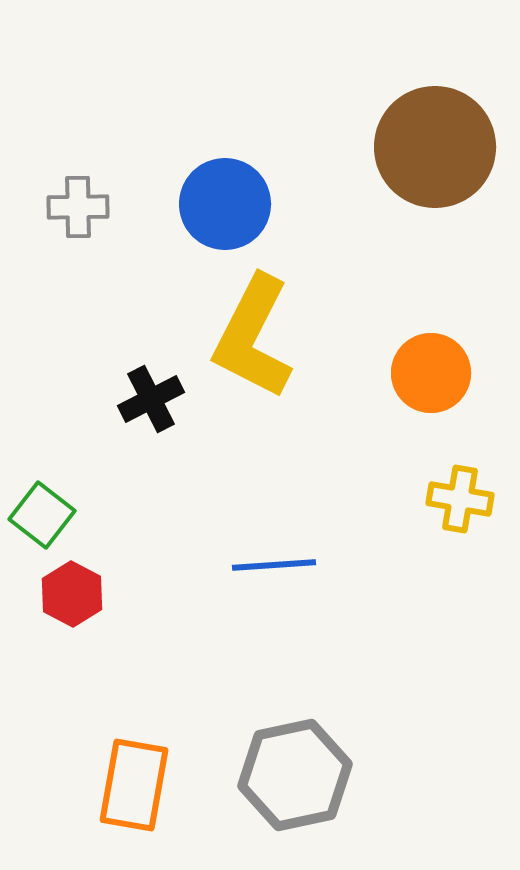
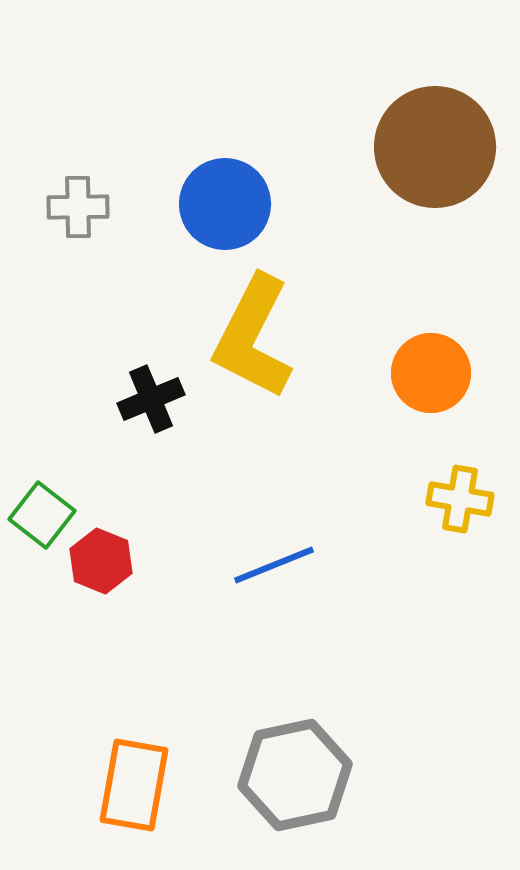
black cross: rotated 4 degrees clockwise
blue line: rotated 18 degrees counterclockwise
red hexagon: moved 29 px right, 33 px up; rotated 6 degrees counterclockwise
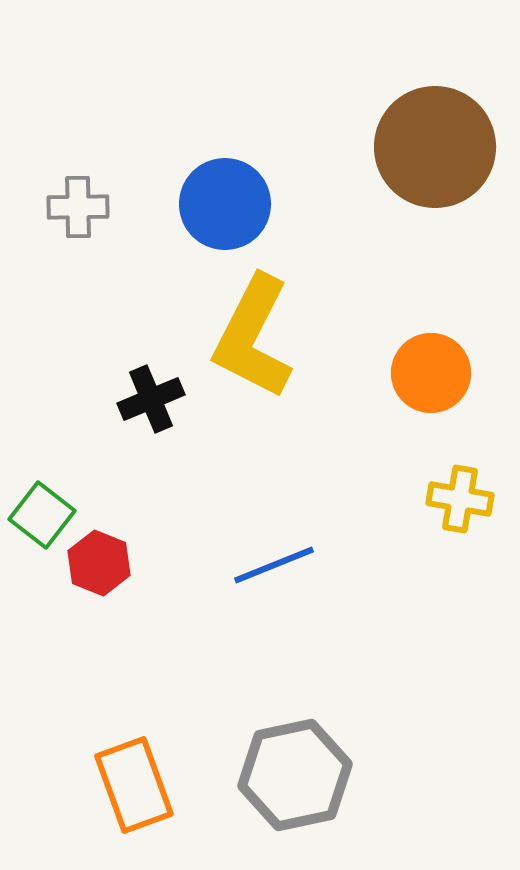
red hexagon: moved 2 px left, 2 px down
orange rectangle: rotated 30 degrees counterclockwise
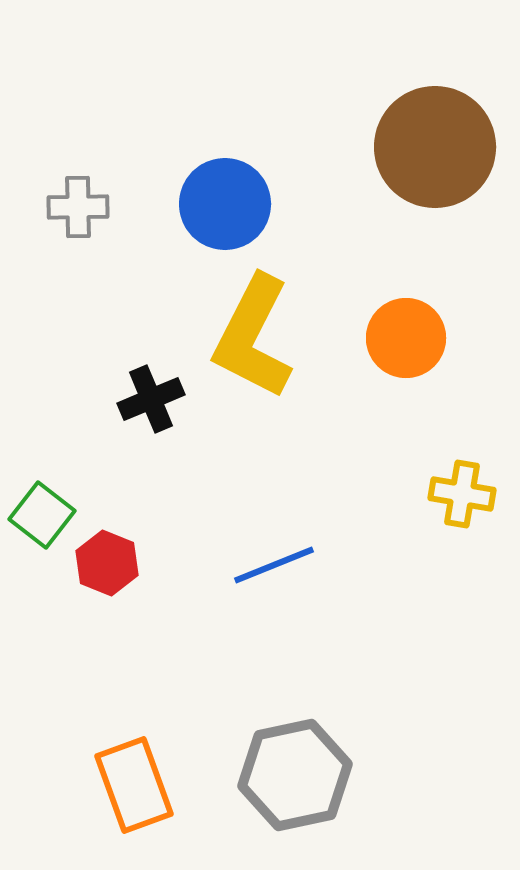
orange circle: moved 25 px left, 35 px up
yellow cross: moved 2 px right, 5 px up
red hexagon: moved 8 px right
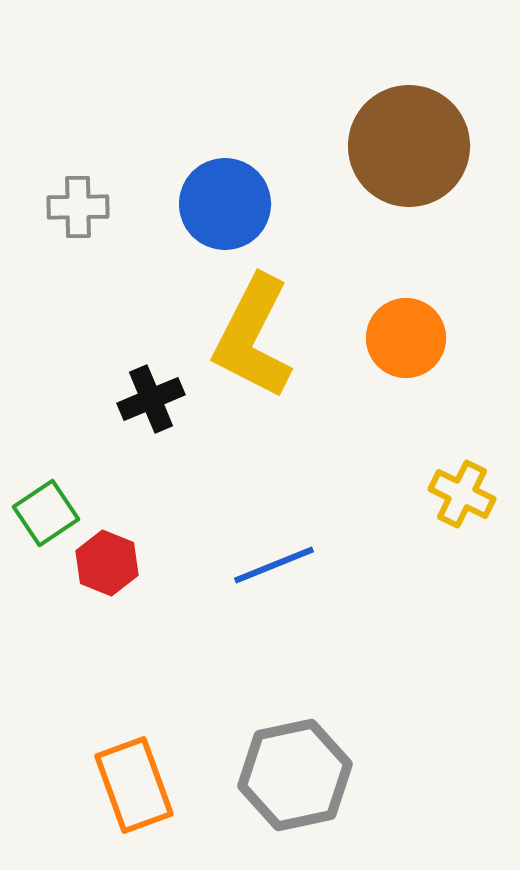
brown circle: moved 26 px left, 1 px up
yellow cross: rotated 16 degrees clockwise
green square: moved 4 px right, 2 px up; rotated 18 degrees clockwise
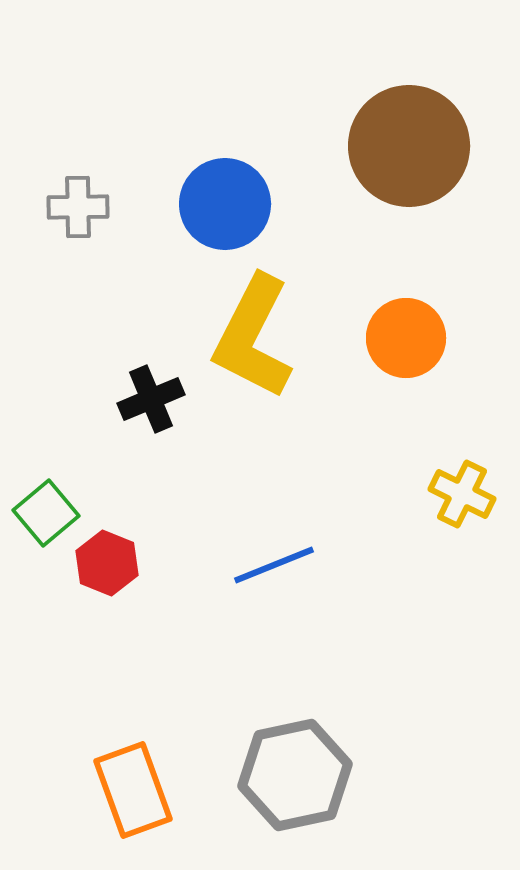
green square: rotated 6 degrees counterclockwise
orange rectangle: moved 1 px left, 5 px down
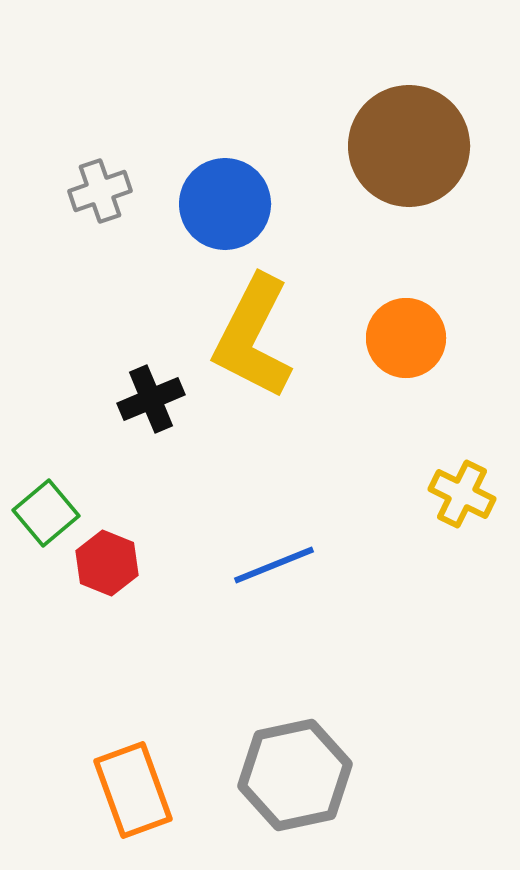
gray cross: moved 22 px right, 16 px up; rotated 18 degrees counterclockwise
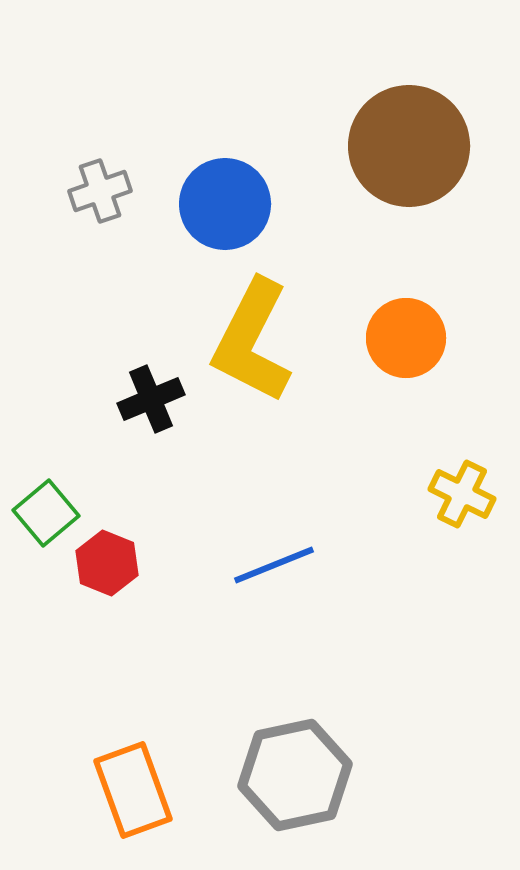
yellow L-shape: moved 1 px left, 4 px down
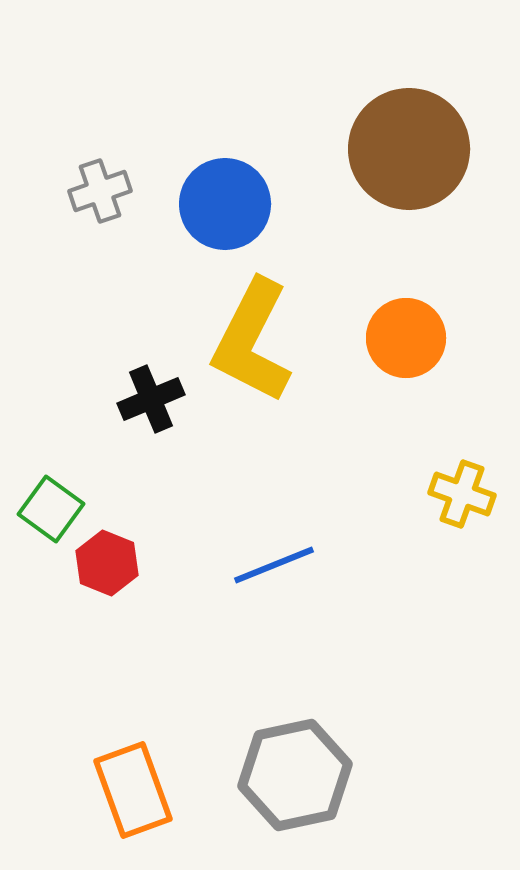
brown circle: moved 3 px down
yellow cross: rotated 6 degrees counterclockwise
green square: moved 5 px right, 4 px up; rotated 14 degrees counterclockwise
